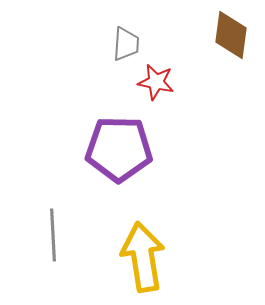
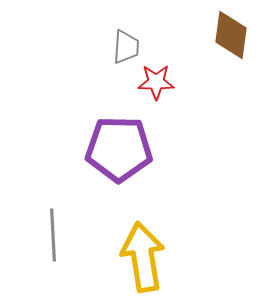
gray trapezoid: moved 3 px down
red star: rotated 12 degrees counterclockwise
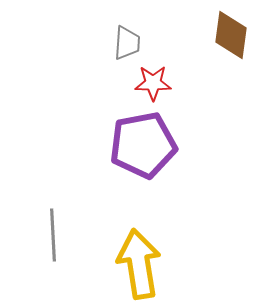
gray trapezoid: moved 1 px right, 4 px up
red star: moved 3 px left, 1 px down
purple pentagon: moved 24 px right, 4 px up; rotated 12 degrees counterclockwise
yellow arrow: moved 4 px left, 7 px down
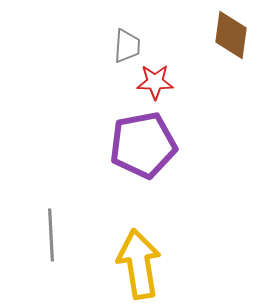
gray trapezoid: moved 3 px down
red star: moved 2 px right, 1 px up
gray line: moved 2 px left
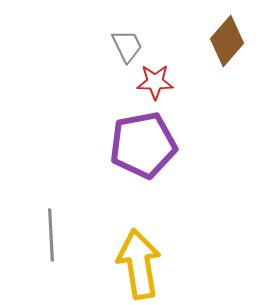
brown diamond: moved 4 px left, 6 px down; rotated 33 degrees clockwise
gray trapezoid: rotated 30 degrees counterclockwise
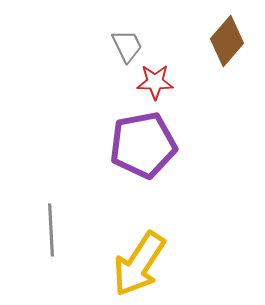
gray line: moved 5 px up
yellow arrow: rotated 138 degrees counterclockwise
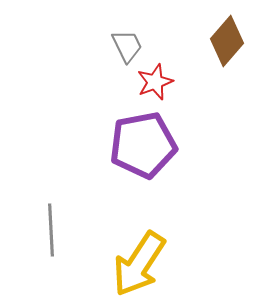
red star: rotated 21 degrees counterclockwise
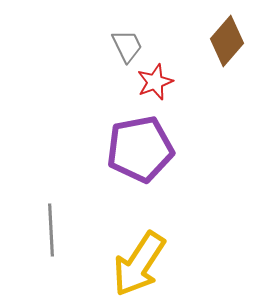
purple pentagon: moved 3 px left, 4 px down
